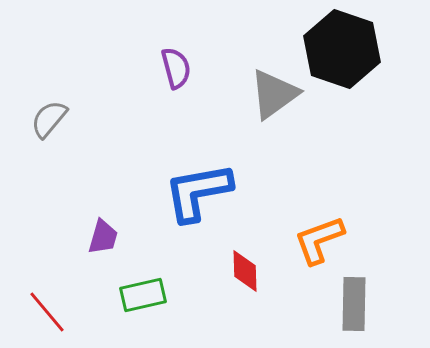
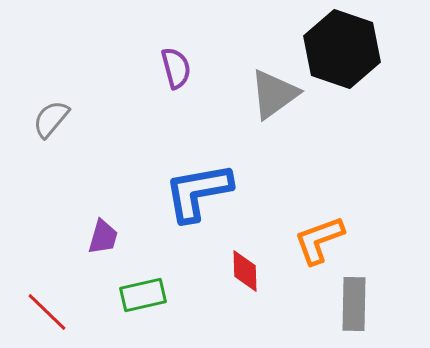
gray semicircle: moved 2 px right
red line: rotated 6 degrees counterclockwise
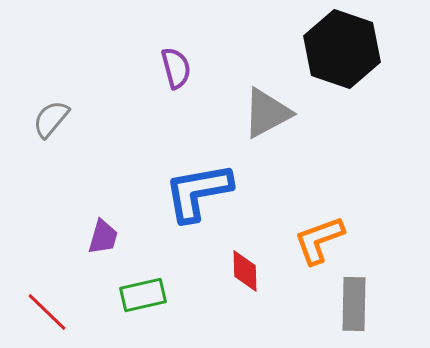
gray triangle: moved 7 px left, 19 px down; rotated 8 degrees clockwise
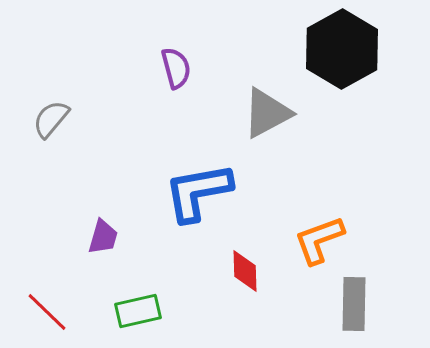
black hexagon: rotated 12 degrees clockwise
green rectangle: moved 5 px left, 16 px down
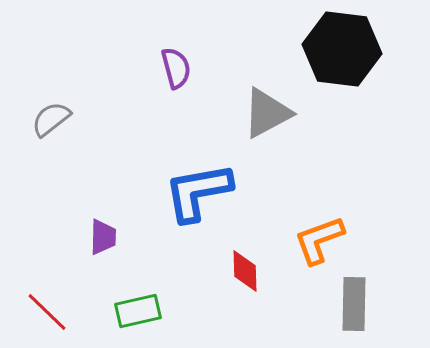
black hexagon: rotated 24 degrees counterclockwise
gray semicircle: rotated 12 degrees clockwise
purple trapezoid: rotated 15 degrees counterclockwise
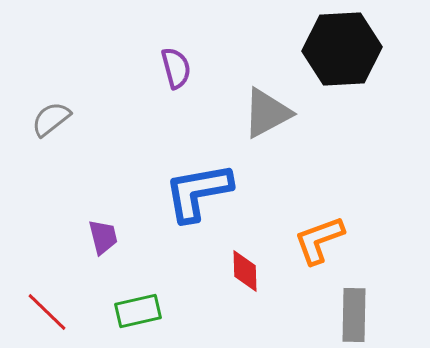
black hexagon: rotated 10 degrees counterclockwise
purple trapezoid: rotated 15 degrees counterclockwise
gray rectangle: moved 11 px down
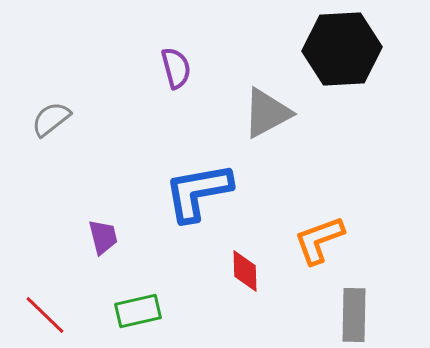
red line: moved 2 px left, 3 px down
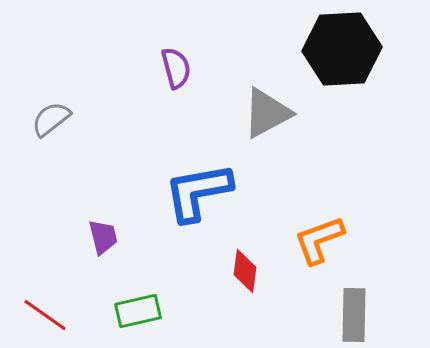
red diamond: rotated 9 degrees clockwise
red line: rotated 9 degrees counterclockwise
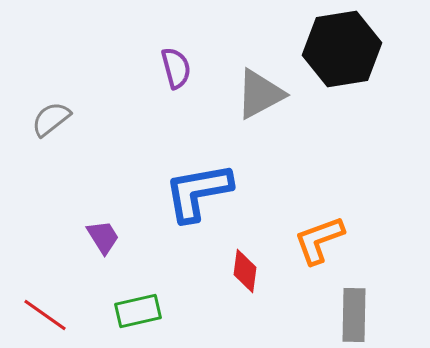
black hexagon: rotated 6 degrees counterclockwise
gray triangle: moved 7 px left, 19 px up
purple trapezoid: rotated 18 degrees counterclockwise
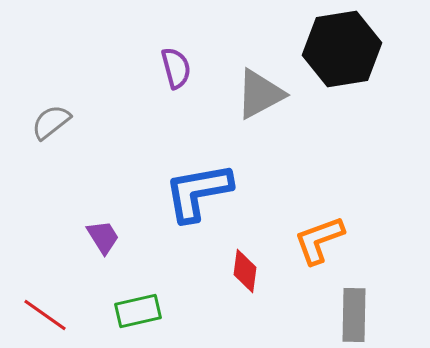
gray semicircle: moved 3 px down
